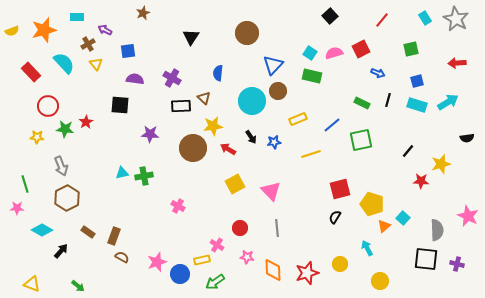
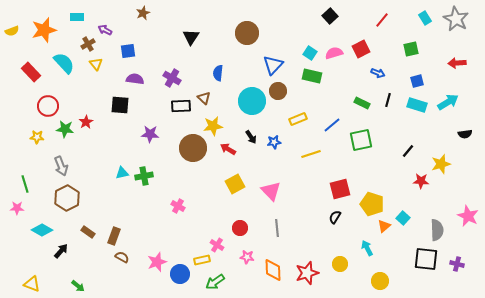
black semicircle at (467, 138): moved 2 px left, 4 px up
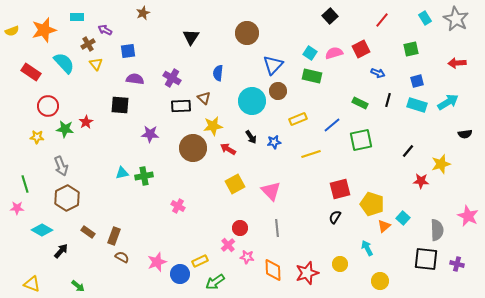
red rectangle at (31, 72): rotated 12 degrees counterclockwise
green rectangle at (362, 103): moved 2 px left
pink cross at (217, 245): moved 11 px right; rotated 16 degrees clockwise
yellow rectangle at (202, 260): moved 2 px left, 1 px down; rotated 14 degrees counterclockwise
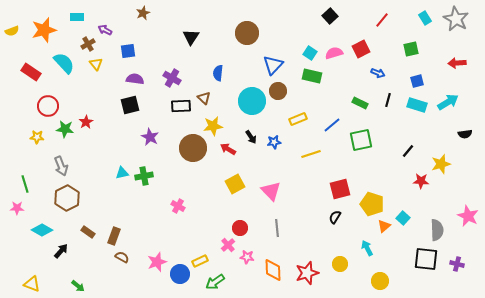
black square at (120, 105): moved 10 px right; rotated 18 degrees counterclockwise
purple star at (150, 134): moved 3 px down; rotated 24 degrees clockwise
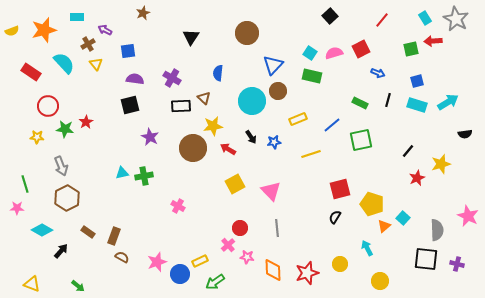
red arrow at (457, 63): moved 24 px left, 22 px up
red star at (421, 181): moved 4 px left, 3 px up; rotated 28 degrees counterclockwise
